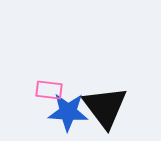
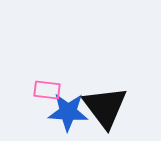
pink rectangle: moved 2 px left
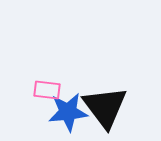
blue star: rotated 9 degrees counterclockwise
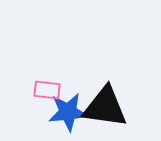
black triangle: rotated 45 degrees counterclockwise
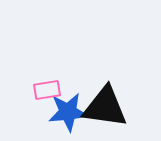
pink rectangle: rotated 16 degrees counterclockwise
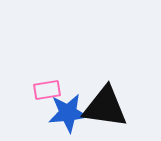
blue star: moved 1 px down
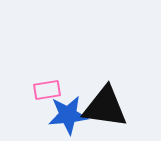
blue star: moved 2 px down
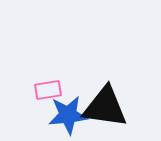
pink rectangle: moved 1 px right
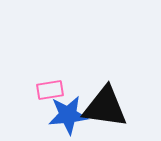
pink rectangle: moved 2 px right
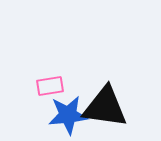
pink rectangle: moved 4 px up
